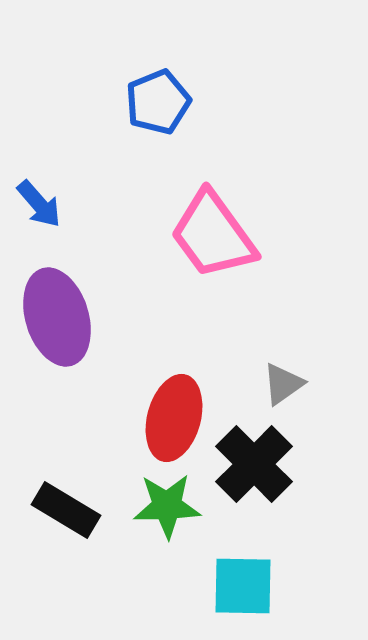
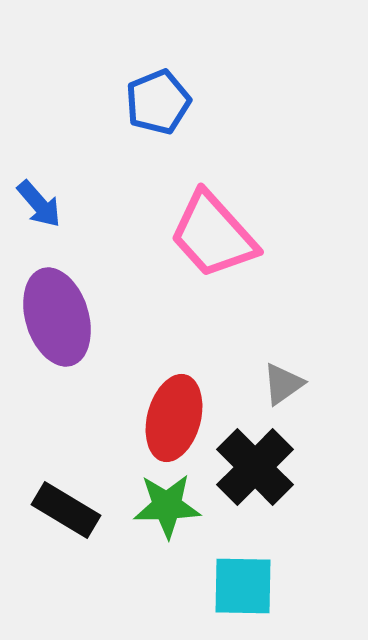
pink trapezoid: rotated 6 degrees counterclockwise
black cross: moved 1 px right, 3 px down
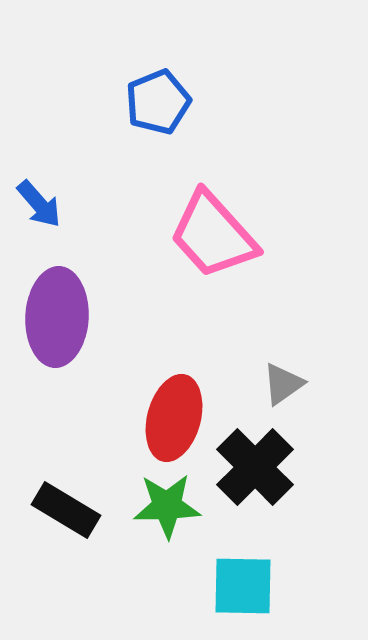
purple ellipse: rotated 20 degrees clockwise
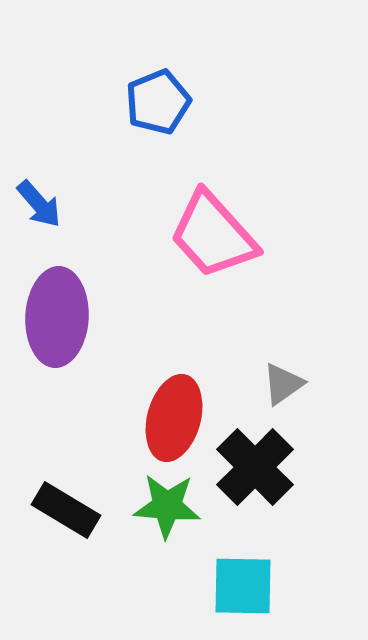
green star: rotated 6 degrees clockwise
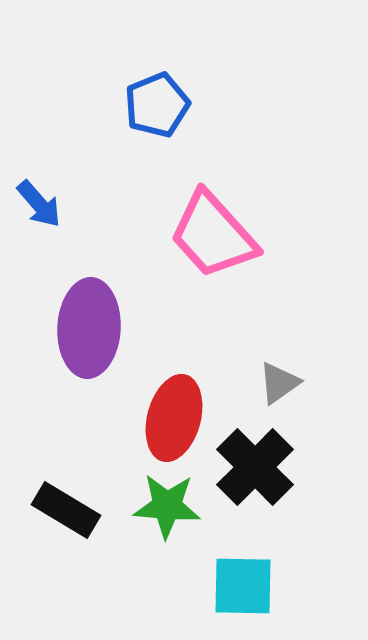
blue pentagon: moved 1 px left, 3 px down
purple ellipse: moved 32 px right, 11 px down
gray triangle: moved 4 px left, 1 px up
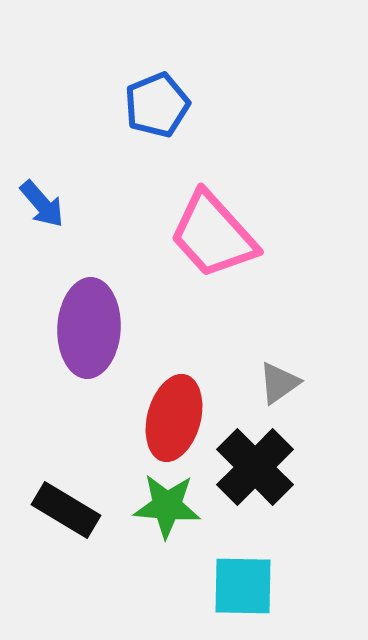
blue arrow: moved 3 px right
